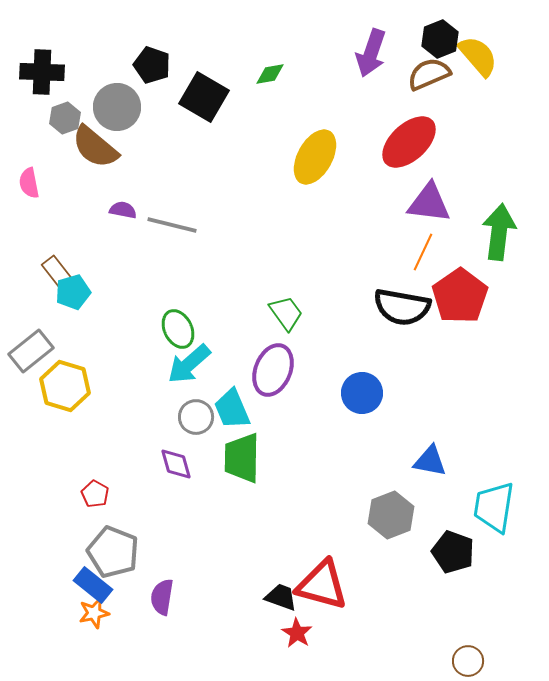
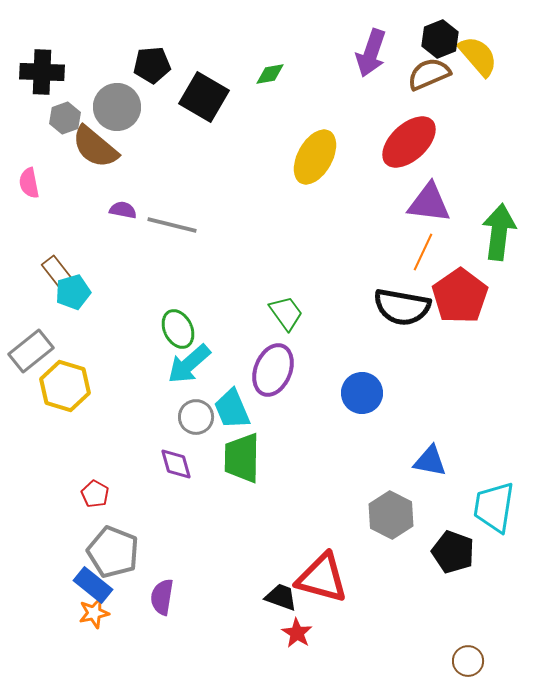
black pentagon at (152, 65): rotated 24 degrees counterclockwise
gray hexagon at (391, 515): rotated 12 degrees counterclockwise
red triangle at (322, 585): moved 7 px up
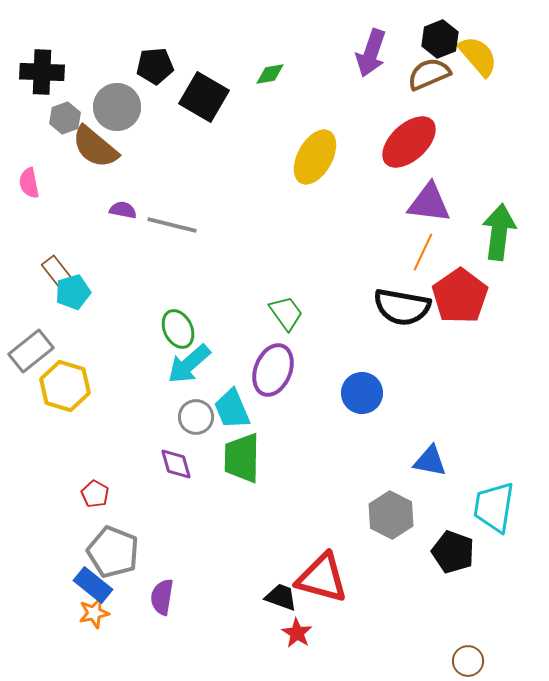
black pentagon at (152, 65): moved 3 px right, 1 px down
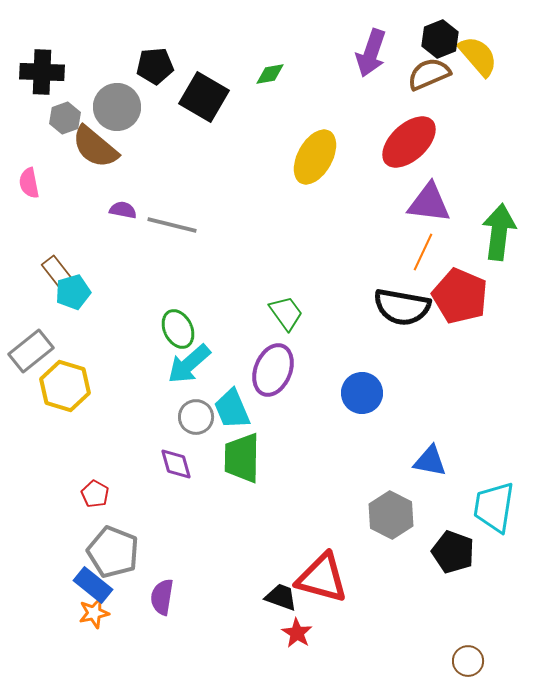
red pentagon at (460, 296): rotated 14 degrees counterclockwise
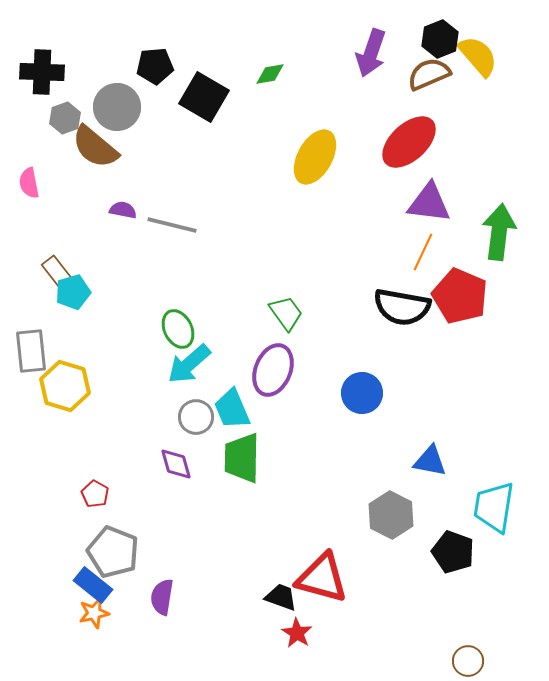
gray rectangle at (31, 351): rotated 57 degrees counterclockwise
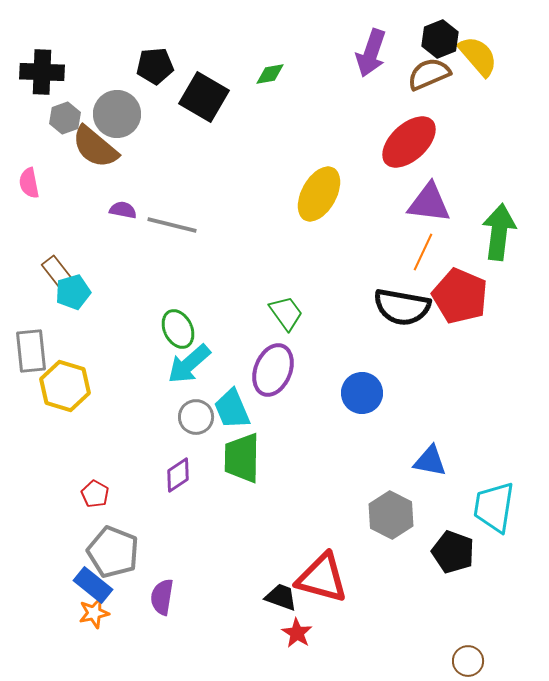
gray circle at (117, 107): moved 7 px down
yellow ellipse at (315, 157): moved 4 px right, 37 px down
purple diamond at (176, 464): moved 2 px right, 11 px down; rotated 72 degrees clockwise
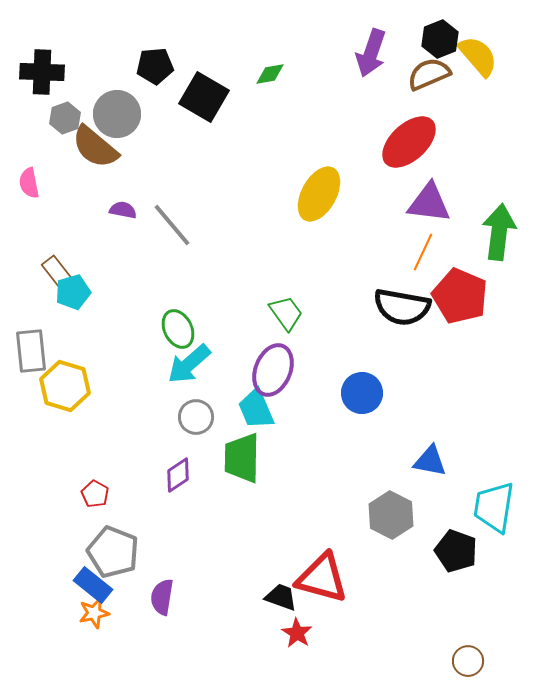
gray line at (172, 225): rotated 36 degrees clockwise
cyan trapezoid at (232, 409): moved 24 px right
black pentagon at (453, 552): moved 3 px right, 1 px up
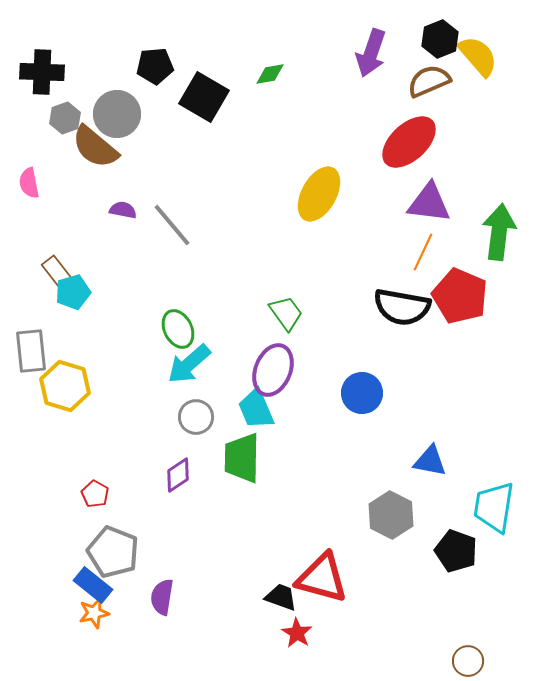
brown semicircle at (429, 74): moved 7 px down
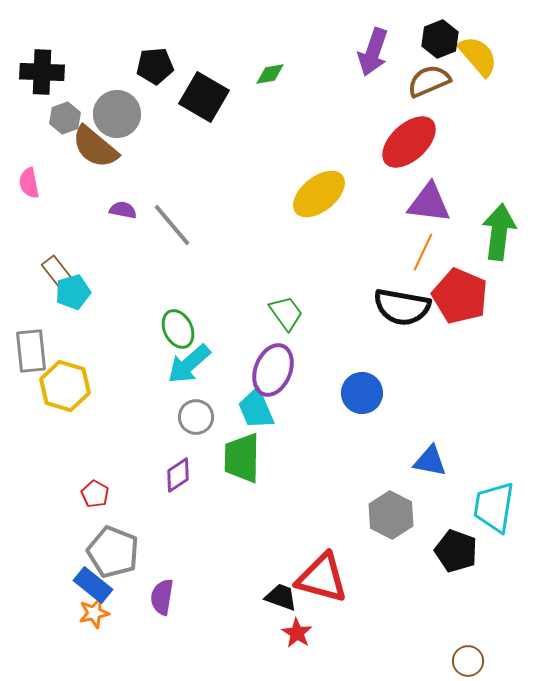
purple arrow at (371, 53): moved 2 px right, 1 px up
yellow ellipse at (319, 194): rotated 22 degrees clockwise
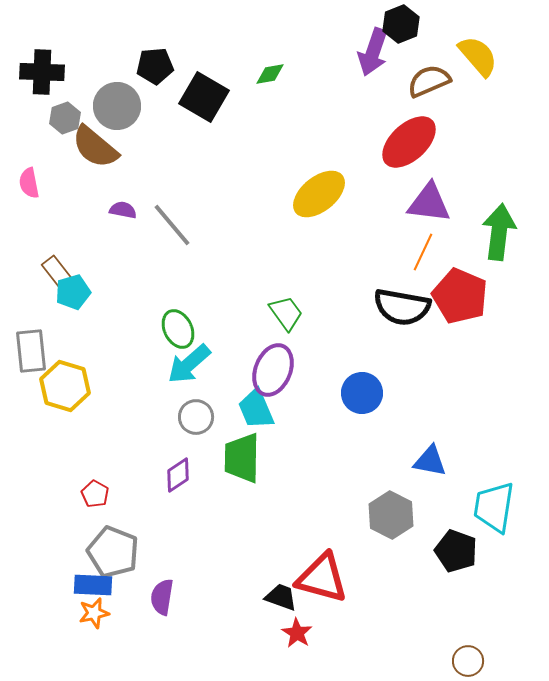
black hexagon at (440, 39): moved 39 px left, 15 px up
gray circle at (117, 114): moved 8 px up
blue rectangle at (93, 585): rotated 36 degrees counterclockwise
